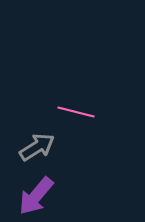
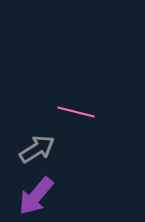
gray arrow: moved 2 px down
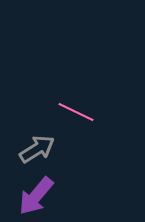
pink line: rotated 12 degrees clockwise
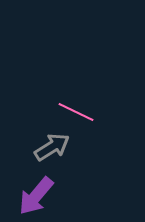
gray arrow: moved 15 px right, 2 px up
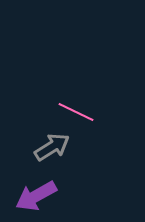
purple arrow: rotated 21 degrees clockwise
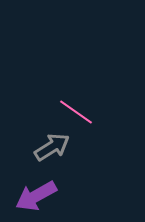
pink line: rotated 9 degrees clockwise
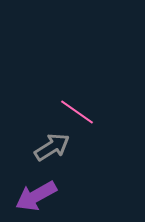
pink line: moved 1 px right
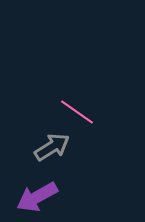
purple arrow: moved 1 px right, 1 px down
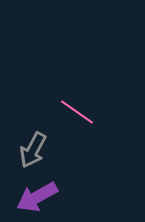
gray arrow: moved 19 px left, 3 px down; rotated 150 degrees clockwise
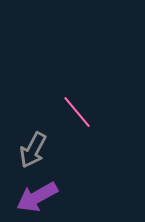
pink line: rotated 15 degrees clockwise
